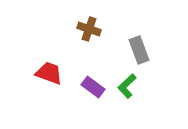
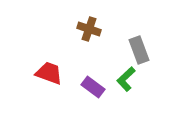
green L-shape: moved 1 px left, 7 px up
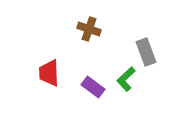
gray rectangle: moved 7 px right, 2 px down
red trapezoid: rotated 112 degrees counterclockwise
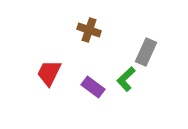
brown cross: moved 1 px down
gray rectangle: rotated 44 degrees clockwise
red trapezoid: rotated 28 degrees clockwise
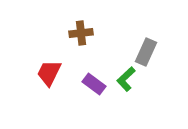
brown cross: moved 8 px left, 3 px down; rotated 25 degrees counterclockwise
purple rectangle: moved 1 px right, 3 px up
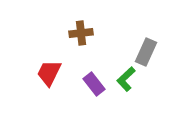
purple rectangle: rotated 15 degrees clockwise
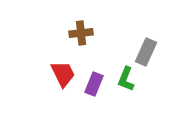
red trapezoid: moved 14 px right, 1 px down; rotated 128 degrees clockwise
green L-shape: rotated 25 degrees counterclockwise
purple rectangle: rotated 60 degrees clockwise
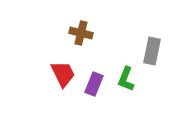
brown cross: rotated 20 degrees clockwise
gray rectangle: moved 6 px right, 1 px up; rotated 12 degrees counterclockwise
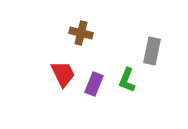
green L-shape: moved 1 px right, 1 px down
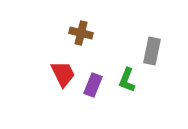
purple rectangle: moved 1 px left, 1 px down
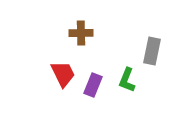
brown cross: rotated 15 degrees counterclockwise
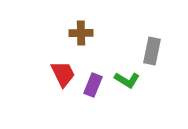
green L-shape: rotated 80 degrees counterclockwise
